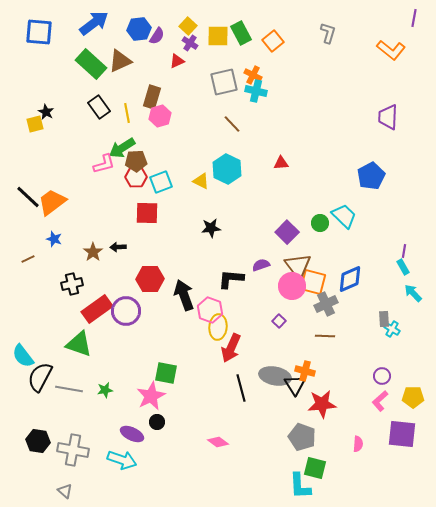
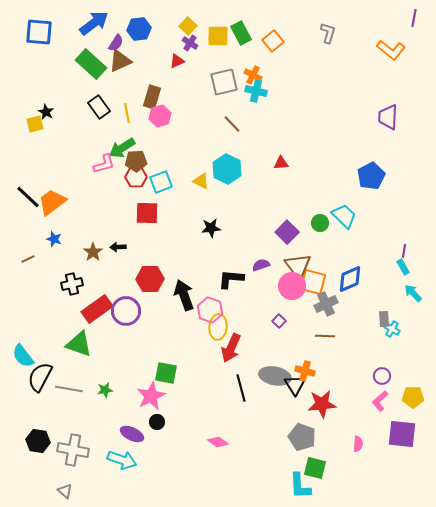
purple semicircle at (157, 36): moved 41 px left, 7 px down
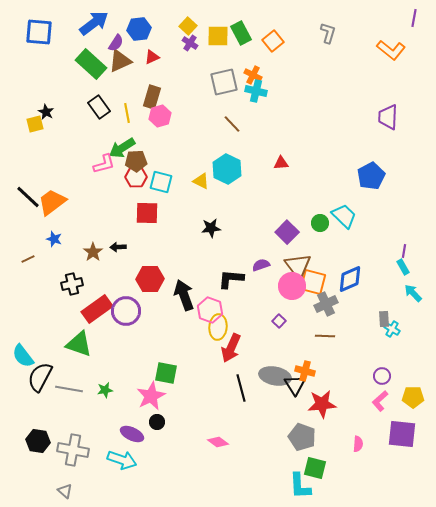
red triangle at (177, 61): moved 25 px left, 4 px up
cyan square at (161, 182): rotated 35 degrees clockwise
